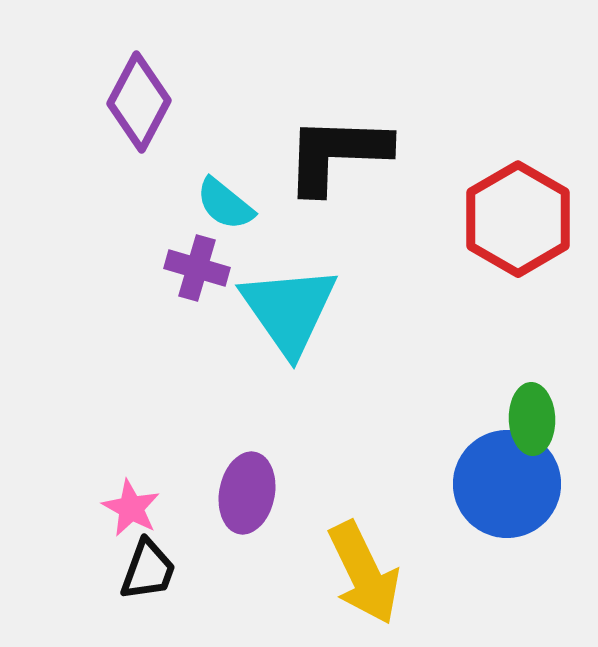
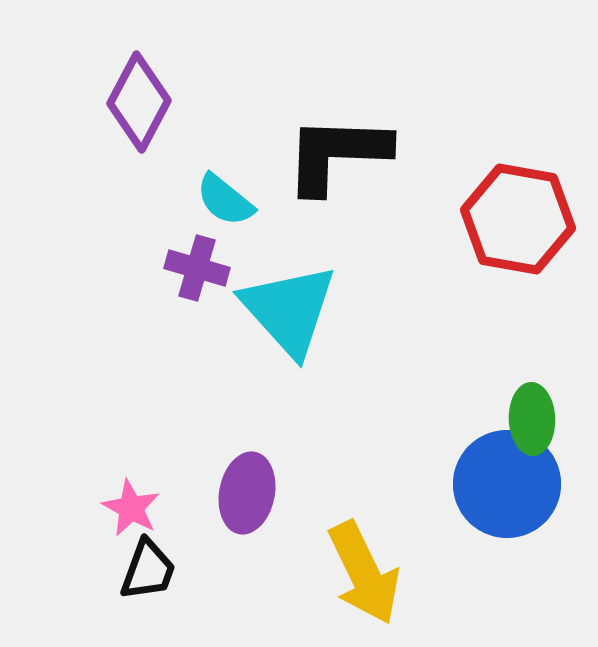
cyan semicircle: moved 4 px up
red hexagon: rotated 20 degrees counterclockwise
cyan triangle: rotated 7 degrees counterclockwise
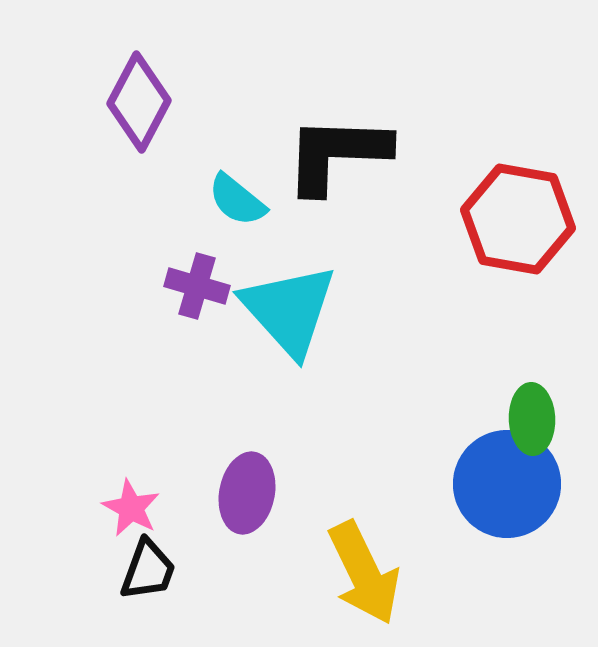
cyan semicircle: moved 12 px right
purple cross: moved 18 px down
